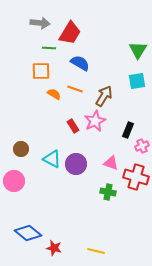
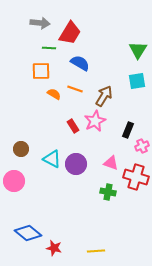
yellow line: rotated 18 degrees counterclockwise
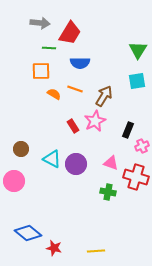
blue semicircle: rotated 150 degrees clockwise
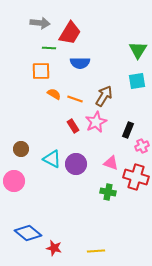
orange line: moved 10 px down
pink star: moved 1 px right, 1 px down
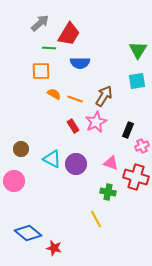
gray arrow: rotated 48 degrees counterclockwise
red trapezoid: moved 1 px left, 1 px down
yellow line: moved 32 px up; rotated 66 degrees clockwise
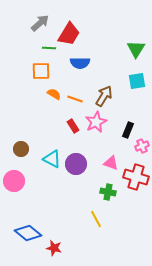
green triangle: moved 2 px left, 1 px up
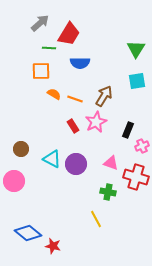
red star: moved 1 px left, 2 px up
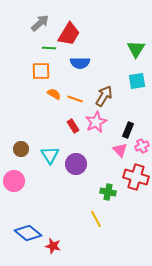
cyan triangle: moved 2 px left, 4 px up; rotated 30 degrees clockwise
pink triangle: moved 9 px right, 13 px up; rotated 28 degrees clockwise
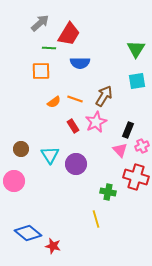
orange semicircle: moved 8 px down; rotated 112 degrees clockwise
yellow line: rotated 12 degrees clockwise
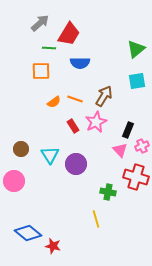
green triangle: rotated 18 degrees clockwise
